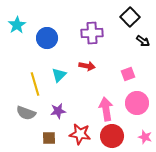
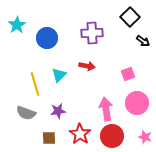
red star: rotated 25 degrees clockwise
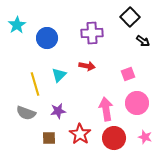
red circle: moved 2 px right, 2 px down
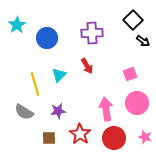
black square: moved 3 px right, 3 px down
red arrow: rotated 49 degrees clockwise
pink square: moved 2 px right
gray semicircle: moved 2 px left, 1 px up; rotated 12 degrees clockwise
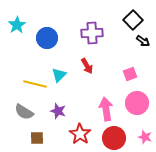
yellow line: rotated 60 degrees counterclockwise
purple star: rotated 28 degrees clockwise
brown square: moved 12 px left
